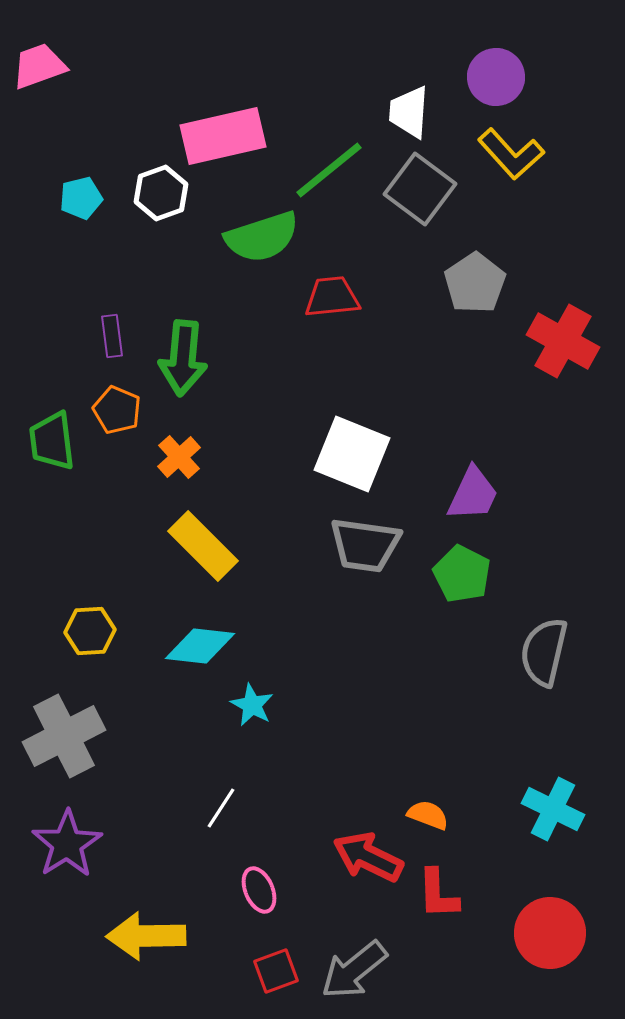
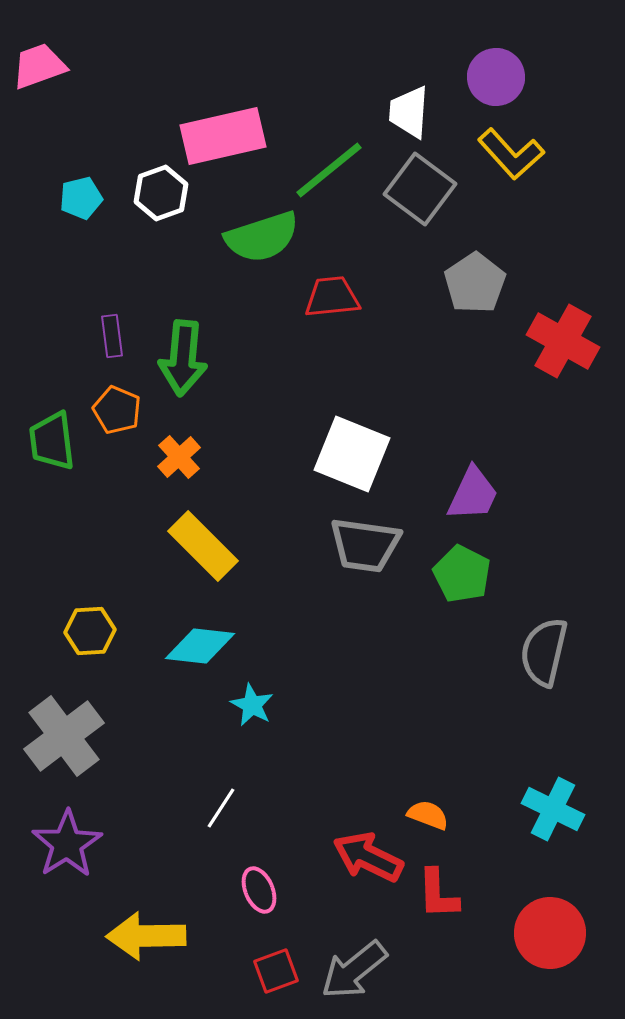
gray cross: rotated 10 degrees counterclockwise
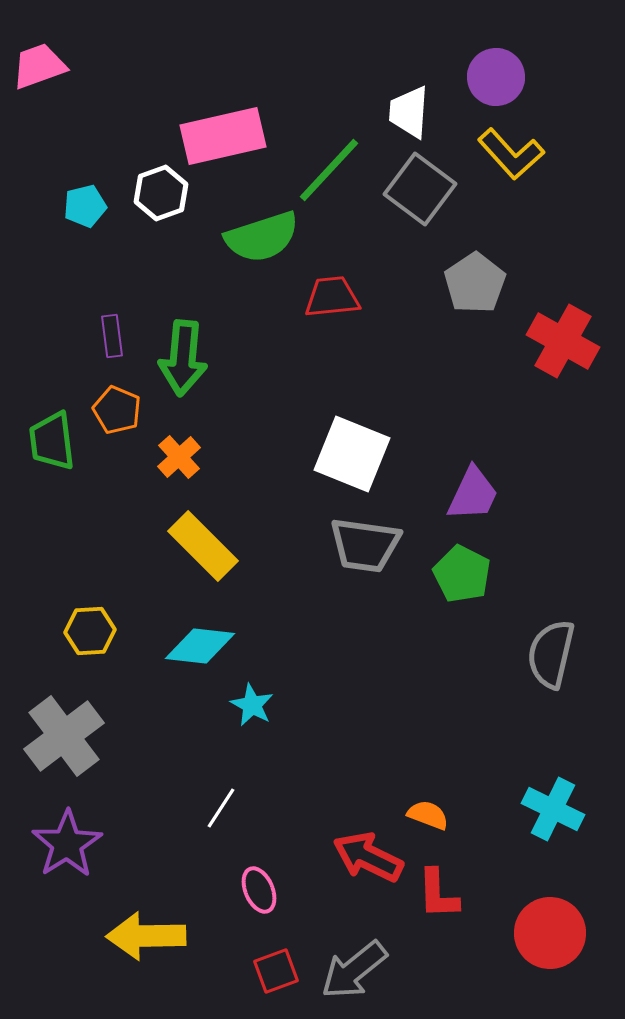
green line: rotated 8 degrees counterclockwise
cyan pentagon: moved 4 px right, 8 px down
gray semicircle: moved 7 px right, 2 px down
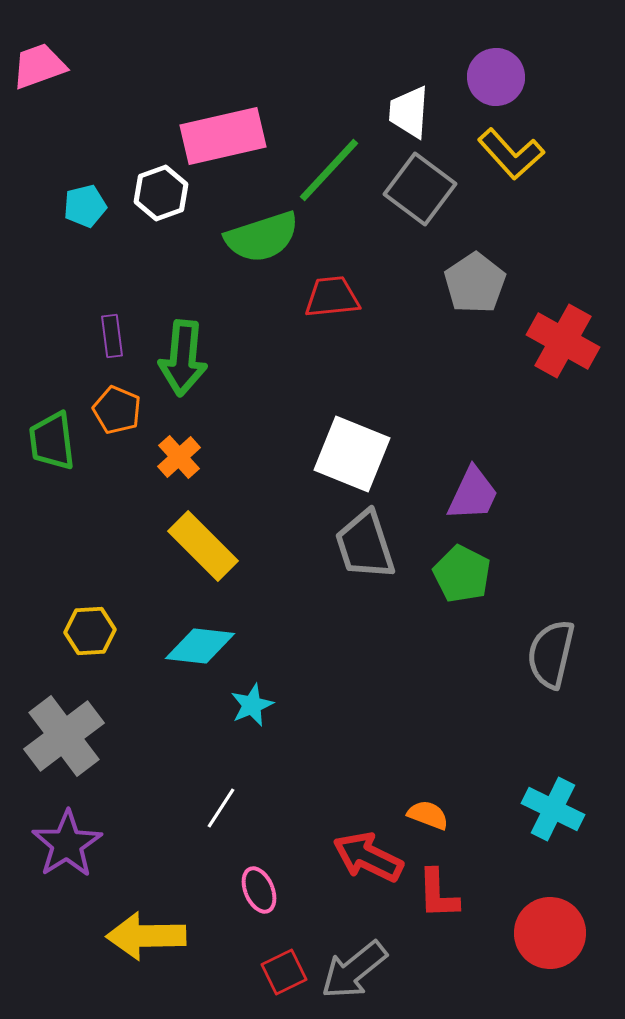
gray trapezoid: rotated 64 degrees clockwise
cyan star: rotated 21 degrees clockwise
red square: moved 8 px right, 1 px down; rotated 6 degrees counterclockwise
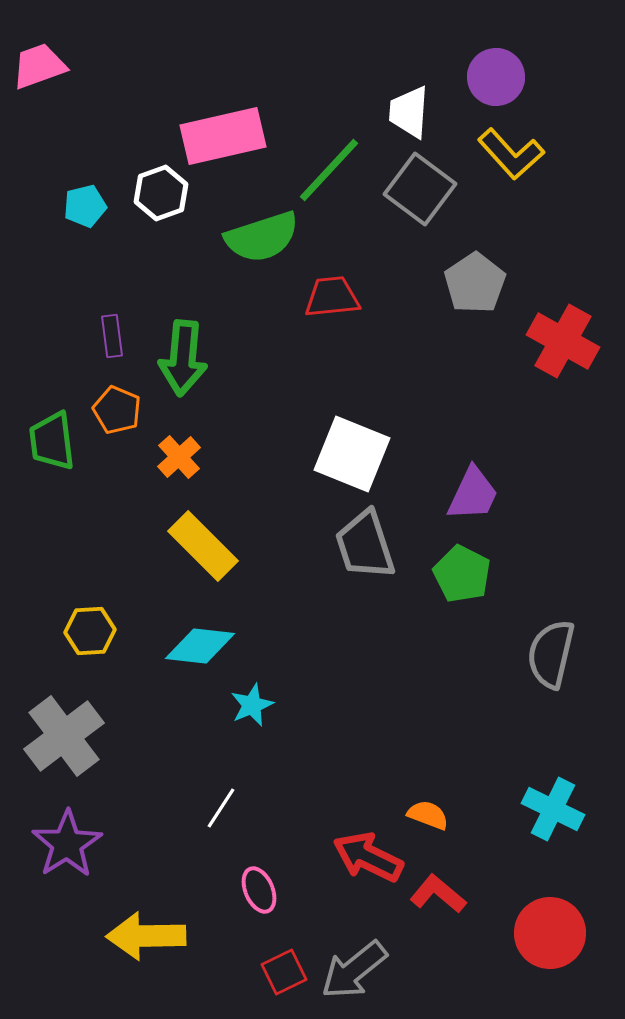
red L-shape: rotated 132 degrees clockwise
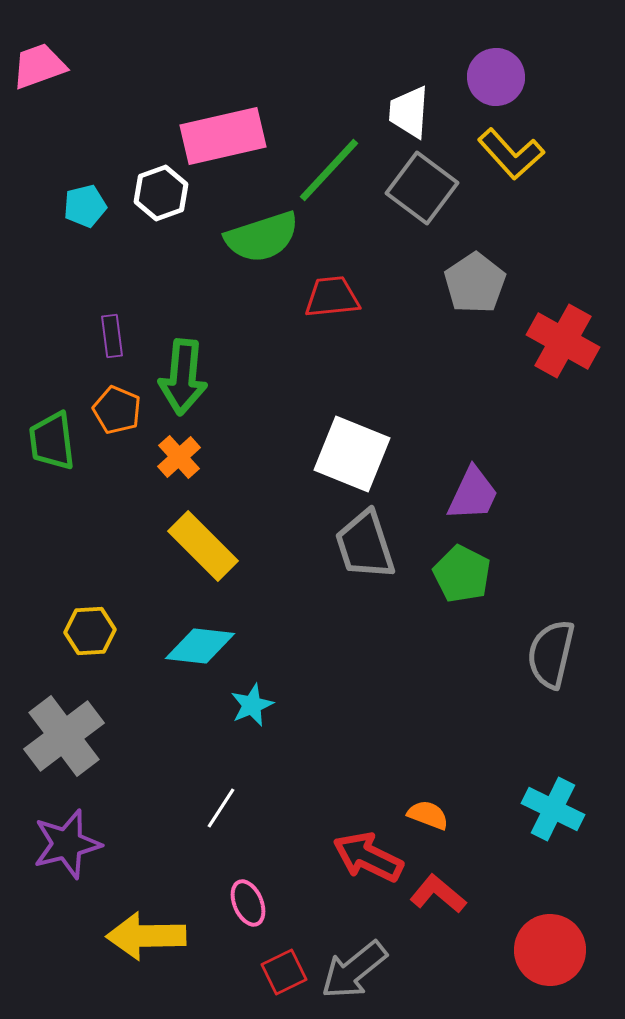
gray square: moved 2 px right, 1 px up
green arrow: moved 19 px down
purple star: rotated 18 degrees clockwise
pink ellipse: moved 11 px left, 13 px down
red circle: moved 17 px down
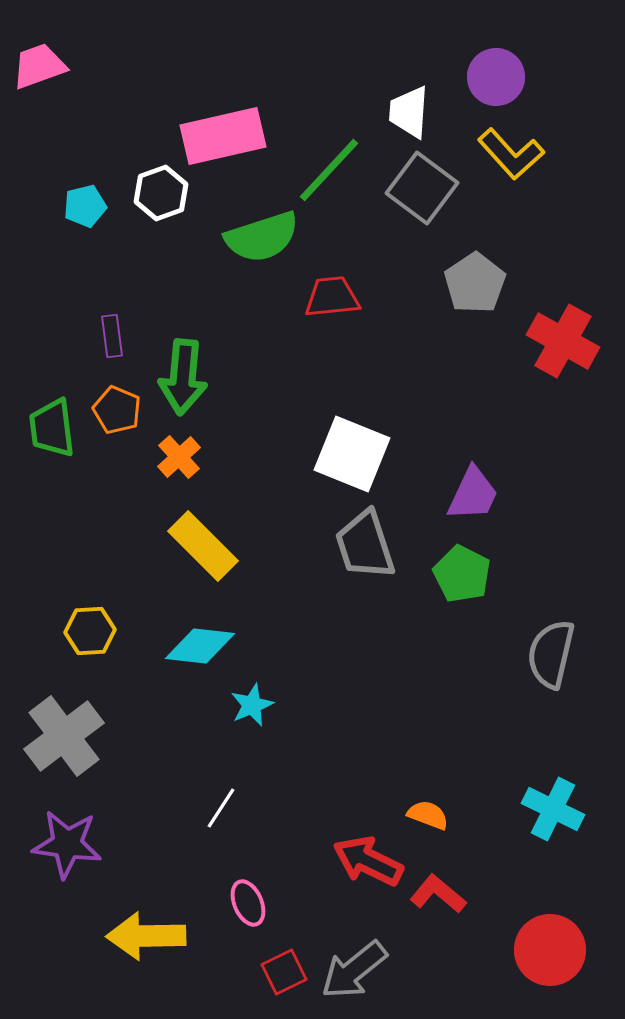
green trapezoid: moved 13 px up
purple star: rotated 22 degrees clockwise
red arrow: moved 4 px down
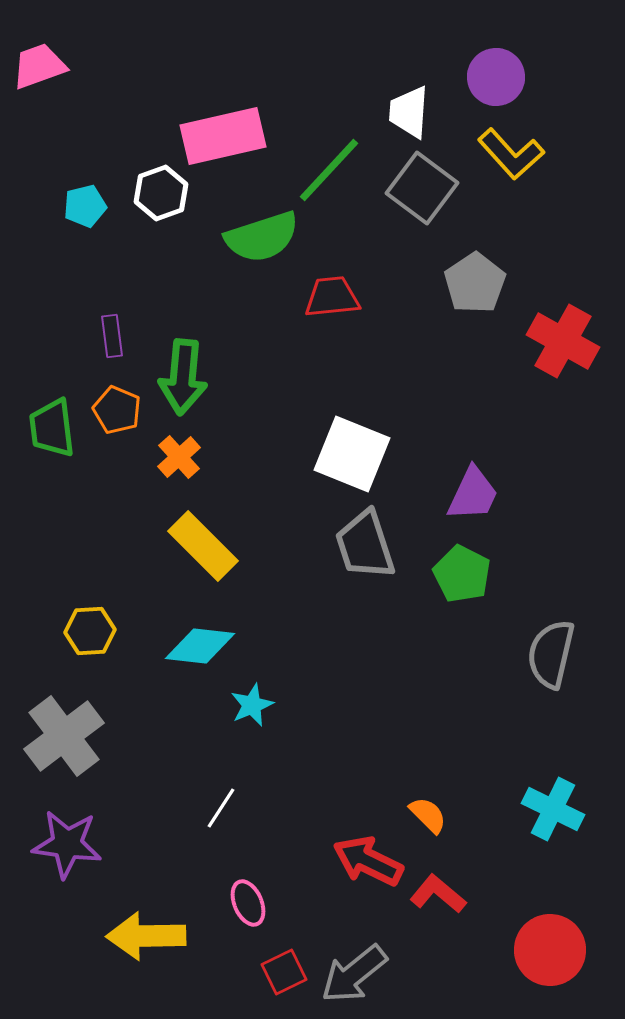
orange semicircle: rotated 24 degrees clockwise
gray arrow: moved 4 px down
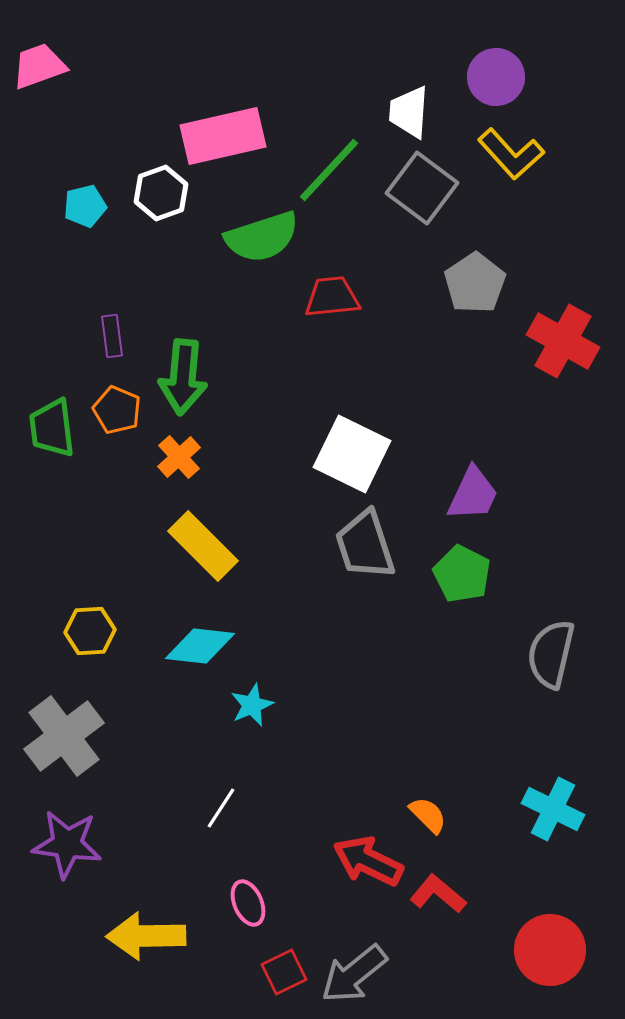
white square: rotated 4 degrees clockwise
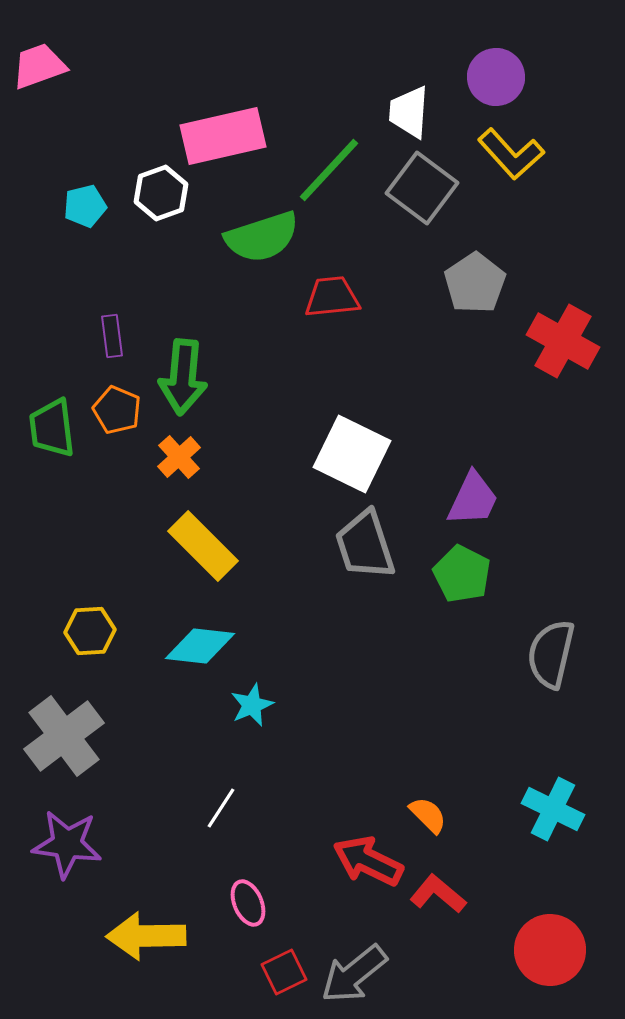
purple trapezoid: moved 5 px down
